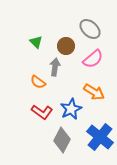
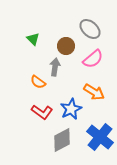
green triangle: moved 3 px left, 3 px up
gray diamond: rotated 35 degrees clockwise
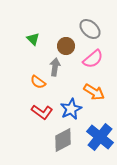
gray diamond: moved 1 px right
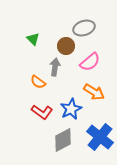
gray ellipse: moved 6 px left, 1 px up; rotated 60 degrees counterclockwise
pink semicircle: moved 3 px left, 3 px down
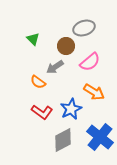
gray arrow: rotated 132 degrees counterclockwise
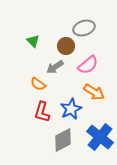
green triangle: moved 2 px down
pink semicircle: moved 2 px left, 3 px down
orange semicircle: moved 2 px down
red L-shape: rotated 70 degrees clockwise
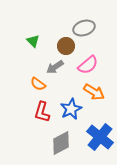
gray diamond: moved 2 px left, 3 px down
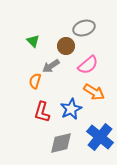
gray arrow: moved 4 px left, 1 px up
orange semicircle: moved 3 px left, 3 px up; rotated 70 degrees clockwise
gray diamond: rotated 15 degrees clockwise
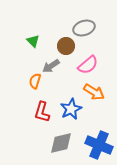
blue cross: moved 1 px left, 8 px down; rotated 16 degrees counterclockwise
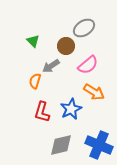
gray ellipse: rotated 15 degrees counterclockwise
gray diamond: moved 2 px down
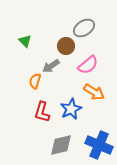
green triangle: moved 8 px left
